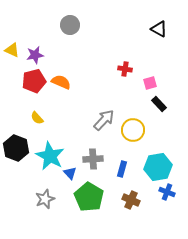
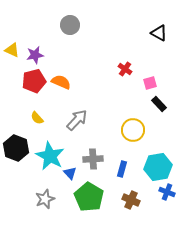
black triangle: moved 4 px down
red cross: rotated 24 degrees clockwise
gray arrow: moved 27 px left
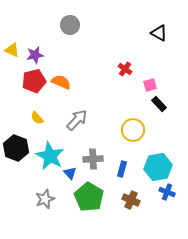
pink square: moved 2 px down
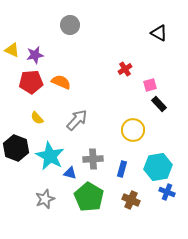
red cross: rotated 24 degrees clockwise
red pentagon: moved 3 px left, 1 px down; rotated 10 degrees clockwise
blue triangle: rotated 32 degrees counterclockwise
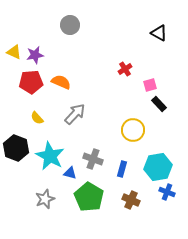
yellow triangle: moved 2 px right, 2 px down
gray arrow: moved 2 px left, 6 px up
gray cross: rotated 24 degrees clockwise
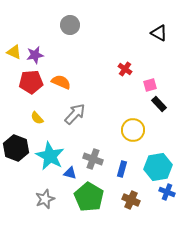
red cross: rotated 24 degrees counterclockwise
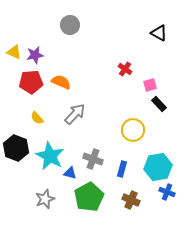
green pentagon: rotated 12 degrees clockwise
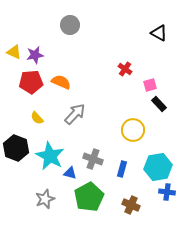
blue cross: rotated 14 degrees counterclockwise
brown cross: moved 5 px down
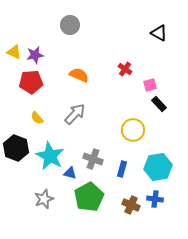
orange semicircle: moved 18 px right, 7 px up
blue cross: moved 12 px left, 7 px down
gray star: moved 1 px left
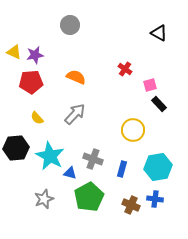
orange semicircle: moved 3 px left, 2 px down
black hexagon: rotated 25 degrees counterclockwise
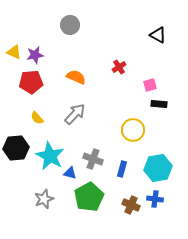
black triangle: moved 1 px left, 2 px down
red cross: moved 6 px left, 2 px up; rotated 24 degrees clockwise
black rectangle: rotated 42 degrees counterclockwise
cyan hexagon: moved 1 px down
